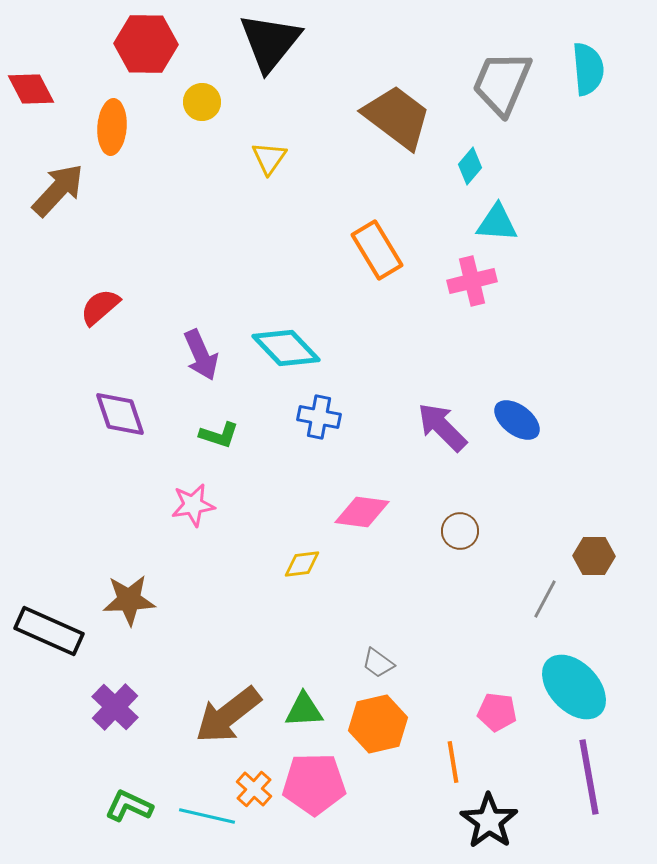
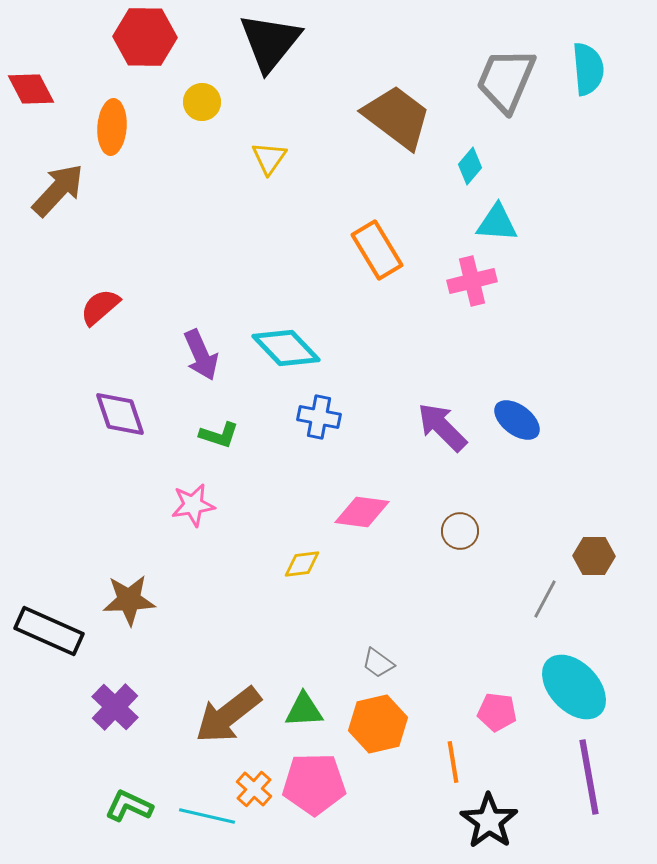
red hexagon at (146, 44): moved 1 px left, 7 px up
gray trapezoid at (502, 83): moved 4 px right, 3 px up
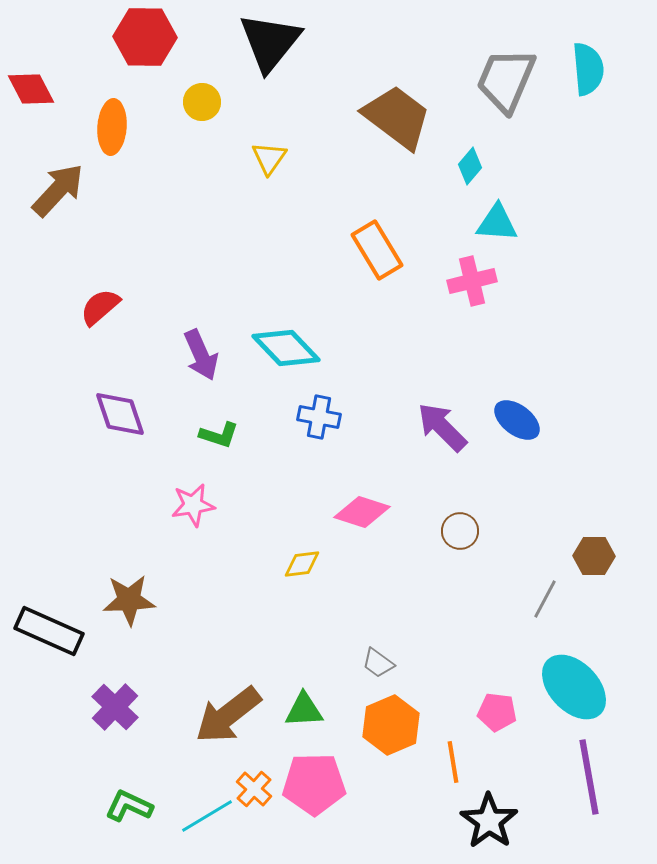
pink diamond at (362, 512): rotated 10 degrees clockwise
orange hexagon at (378, 724): moved 13 px right, 1 px down; rotated 10 degrees counterclockwise
cyan line at (207, 816): rotated 44 degrees counterclockwise
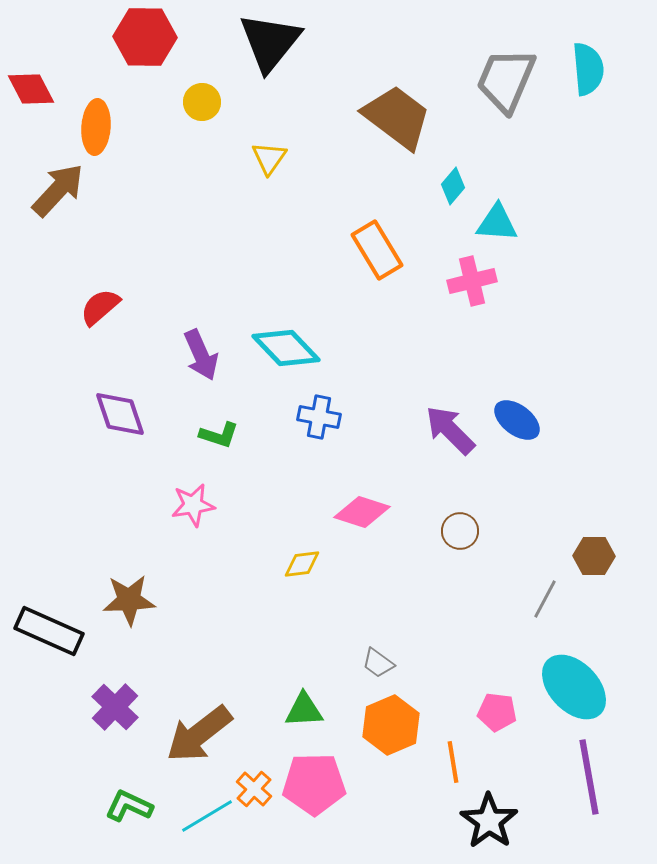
orange ellipse at (112, 127): moved 16 px left
cyan diamond at (470, 166): moved 17 px left, 20 px down
purple arrow at (442, 427): moved 8 px right, 3 px down
brown arrow at (228, 715): moved 29 px left, 19 px down
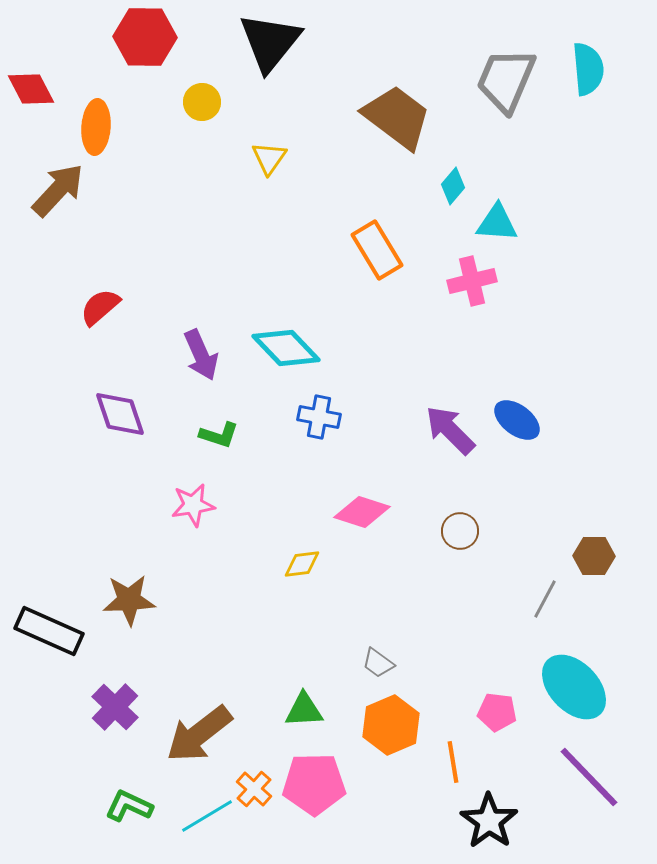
purple line at (589, 777): rotated 34 degrees counterclockwise
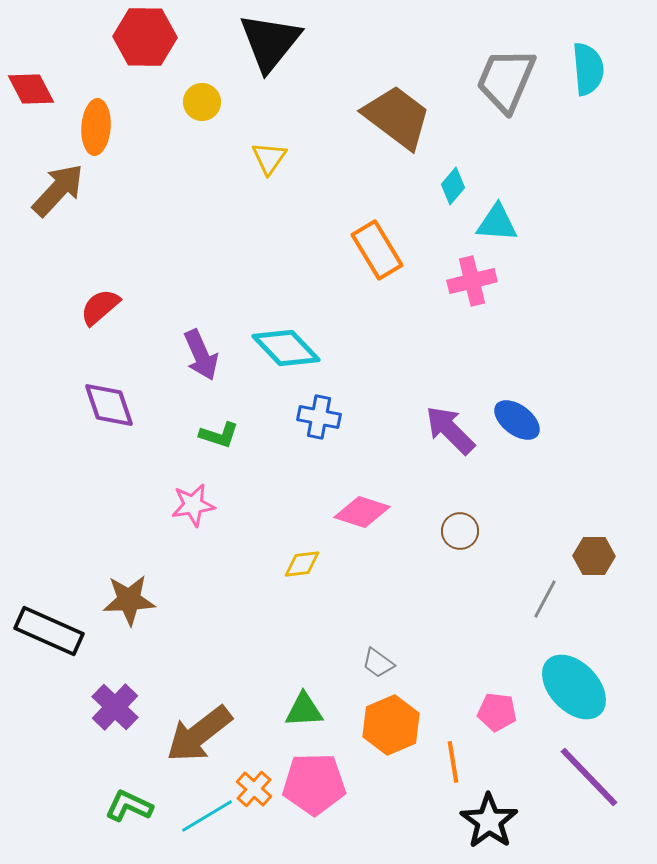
purple diamond at (120, 414): moved 11 px left, 9 px up
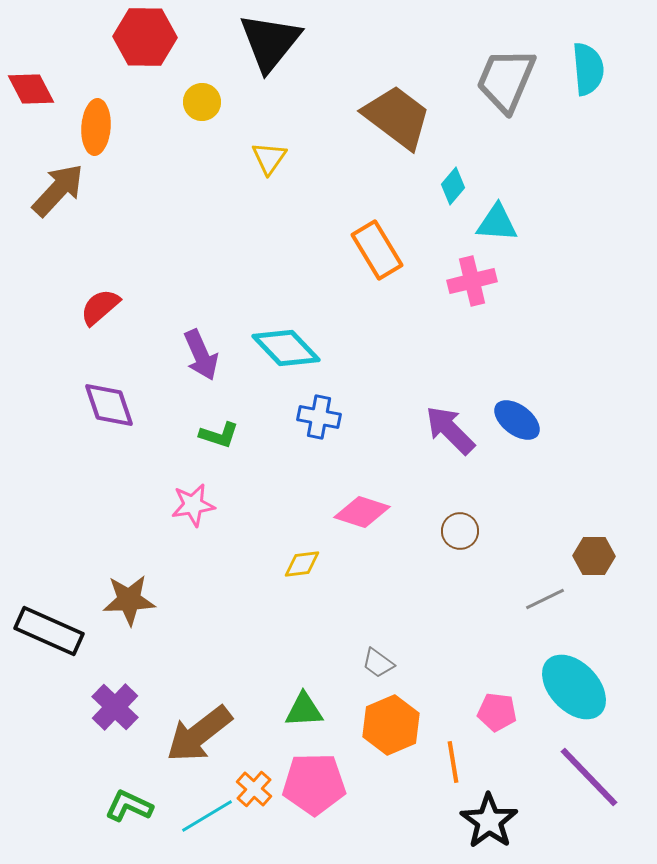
gray line at (545, 599): rotated 36 degrees clockwise
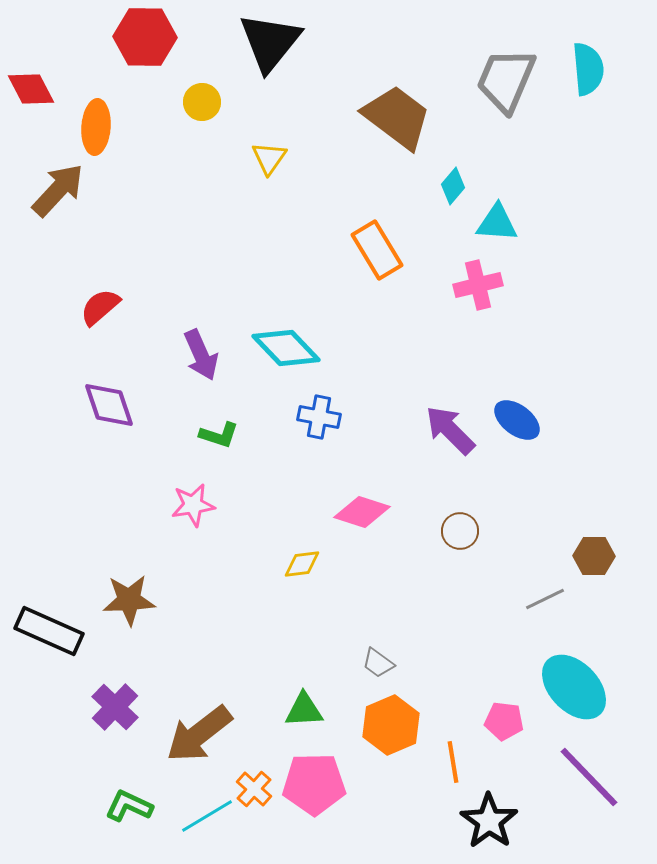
pink cross at (472, 281): moved 6 px right, 4 px down
pink pentagon at (497, 712): moved 7 px right, 9 px down
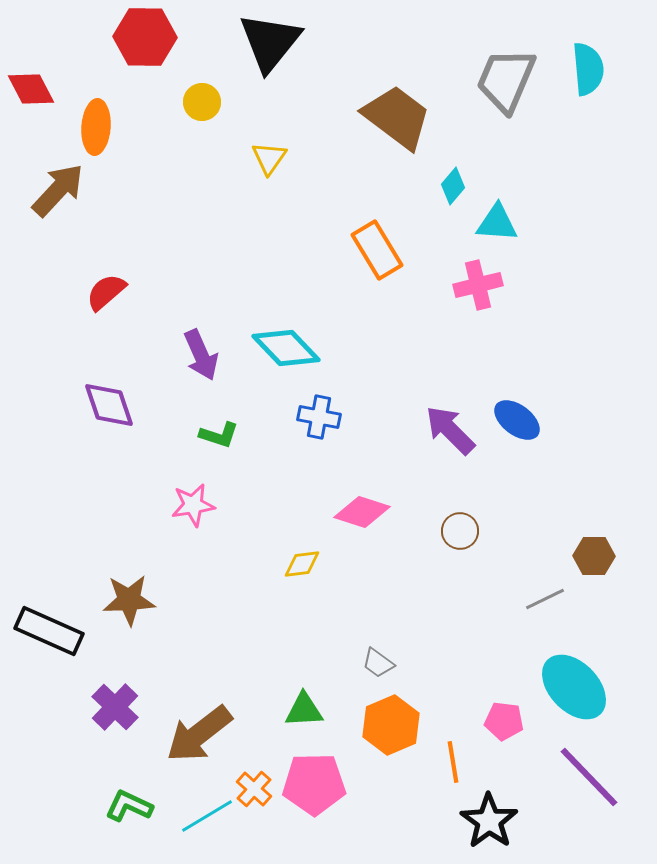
red semicircle at (100, 307): moved 6 px right, 15 px up
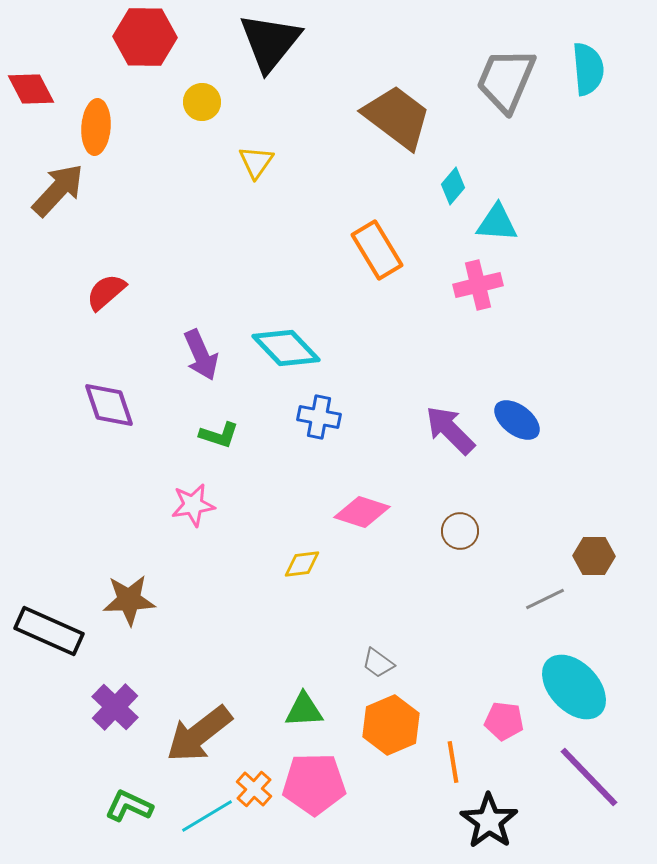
yellow triangle at (269, 158): moved 13 px left, 4 px down
